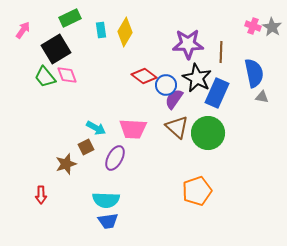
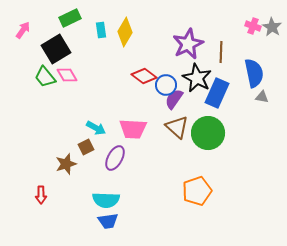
purple star: rotated 24 degrees counterclockwise
pink diamond: rotated 10 degrees counterclockwise
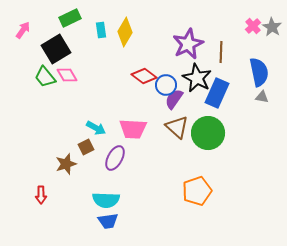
pink cross: rotated 28 degrees clockwise
blue semicircle: moved 5 px right, 1 px up
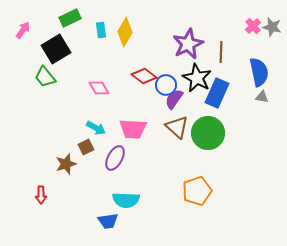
gray star: rotated 18 degrees counterclockwise
pink diamond: moved 32 px right, 13 px down
cyan semicircle: moved 20 px right
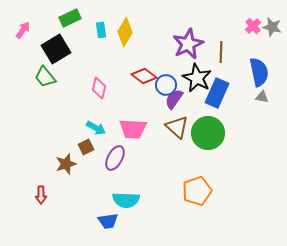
pink diamond: rotated 45 degrees clockwise
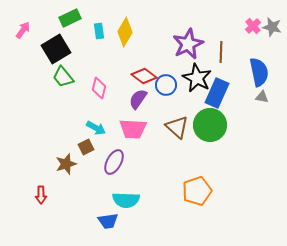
cyan rectangle: moved 2 px left, 1 px down
green trapezoid: moved 18 px right
purple semicircle: moved 36 px left
green circle: moved 2 px right, 8 px up
purple ellipse: moved 1 px left, 4 px down
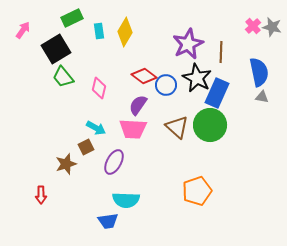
green rectangle: moved 2 px right
purple semicircle: moved 6 px down
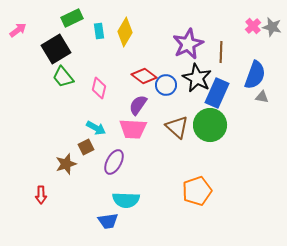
pink arrow: moved 5 px left; rotated 18 degrees clockwise
blue semicircle: moved 4 px left, 3 px down; rotated 32 degrees clockwise
